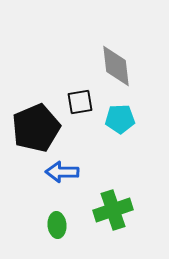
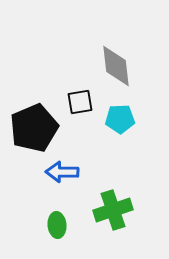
black pentagon: moved 2 px left
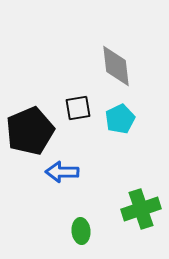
black square: moved 2 px left, 6 px down
cyan pentagon: rotated 24 degrees counterclockwise
black pentagon: moved 4 px left, 3 px down
green cross: moved 28 px right, 1 px up
green ellipse: moved 24 px right, 6 px down
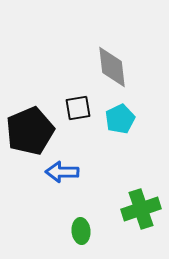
gray diamond: moved 4 px left, 1 px down
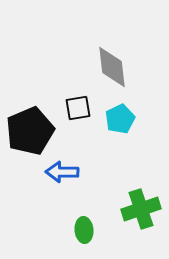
green ellipse: moved 3 px right, 1 px up
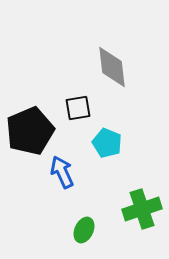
cyan pentagon: moved 13 px left, 24 px down; rotated 24 degrees counterclockwise
blue arrow: rotated 64 degrees clockwise
green cross: moved 1 px right
green ellipse: rotated 30 degrees clockwise
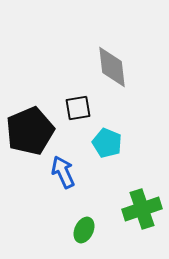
blue arrow: moved 1 px right
